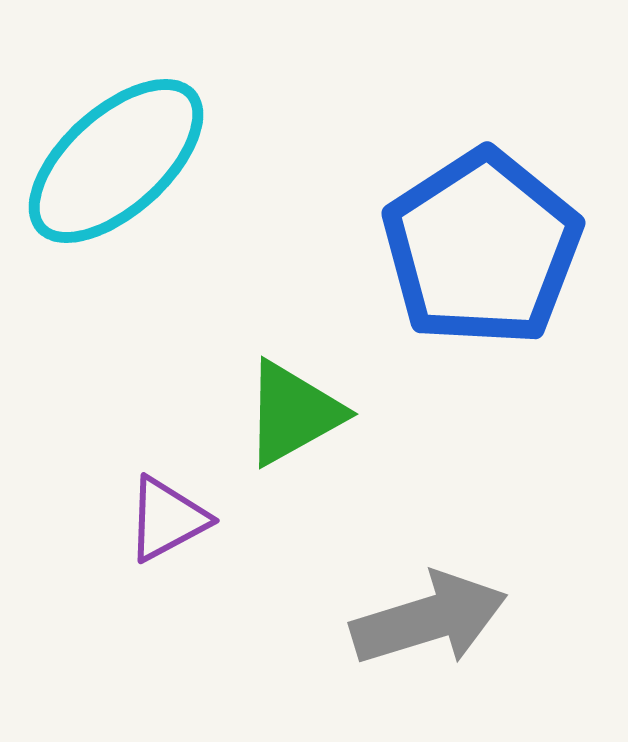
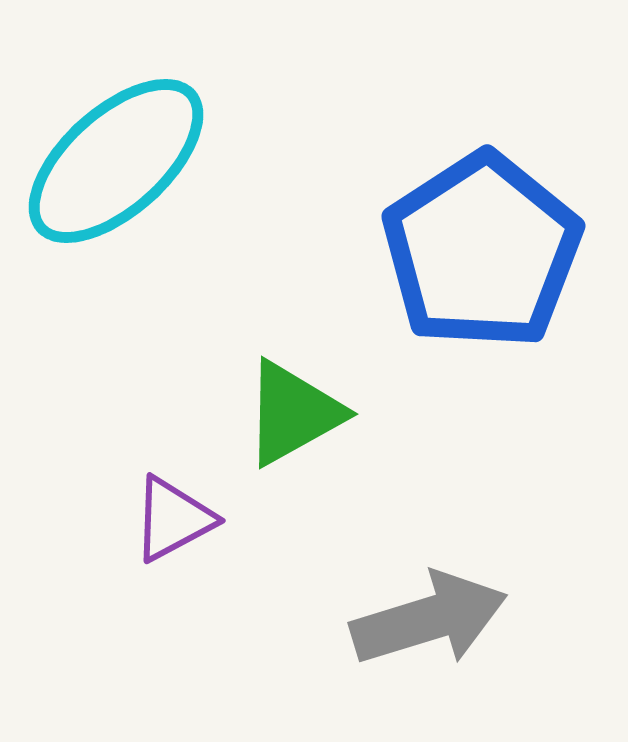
blue pentagon: moved 3 px down
purple triangle: moved 6 px right
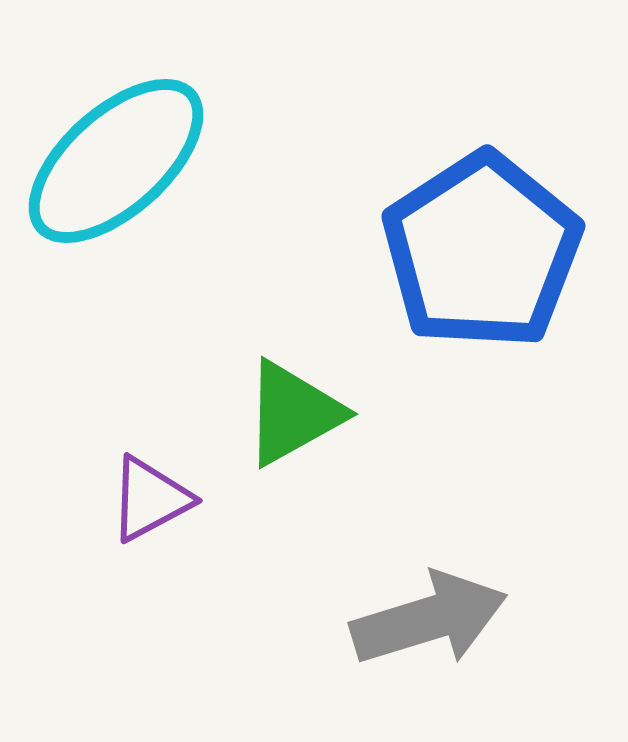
purple triangle: moved 23 px left, 20 px up
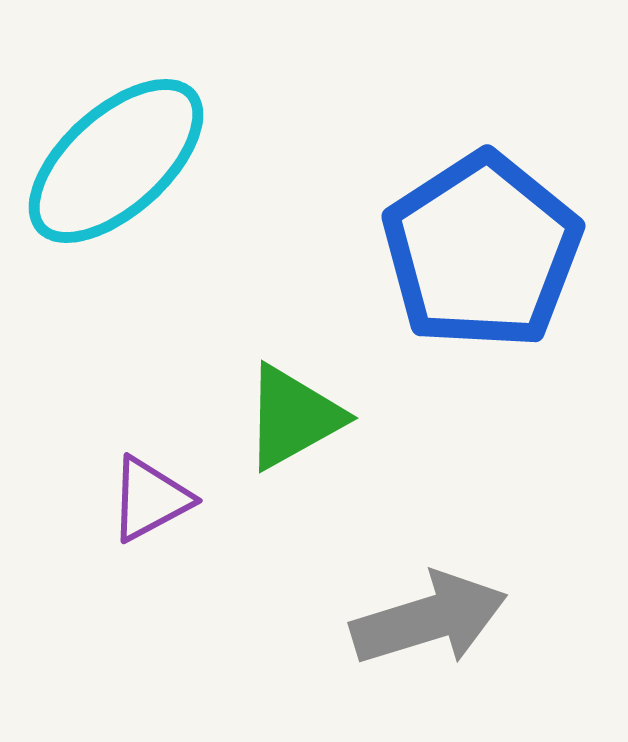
green triangle: moved 4 px down
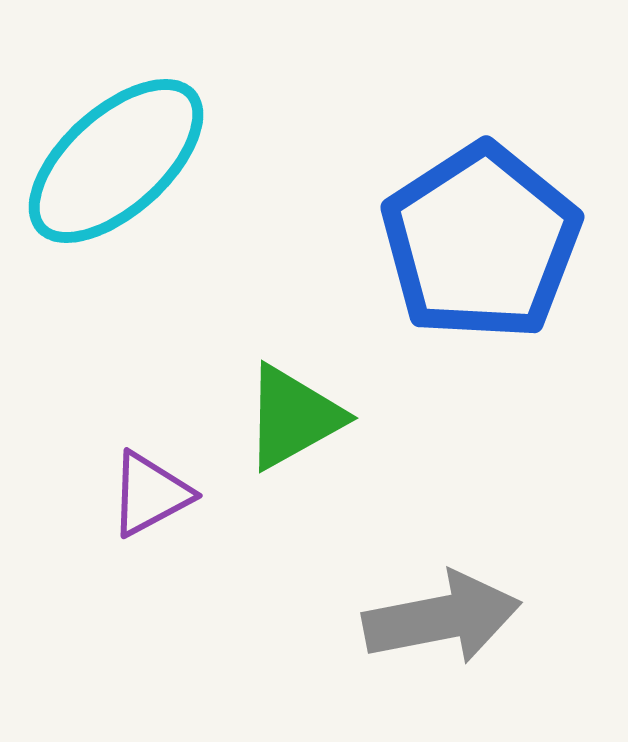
blue pentagon: moved 1 px left, 9 px up
purple triangle: moved 5 px up
gray arrow: moved 13 px right, 1 px up; rotated 6 degrees clockwise
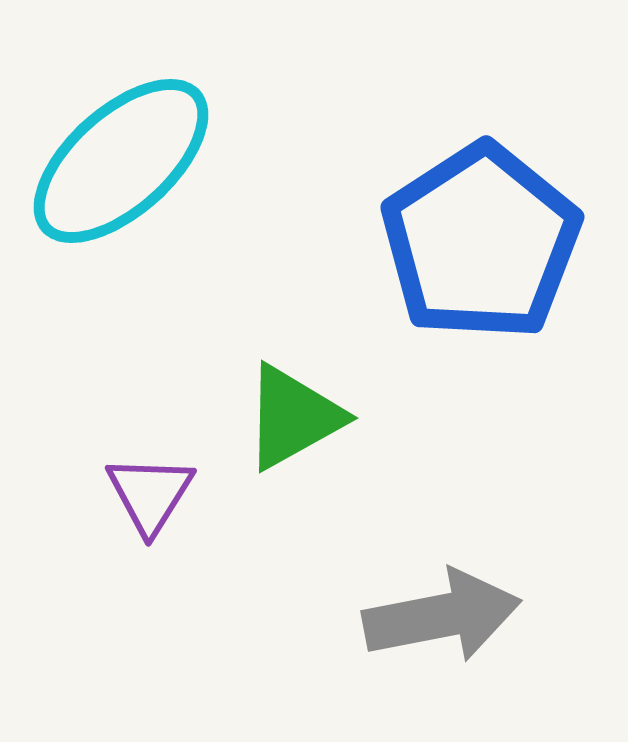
cyan ellipse: moved 5 px right
purple triangle: rotated 30 degrees counterclockwise
gray arrow: moved 2 px up
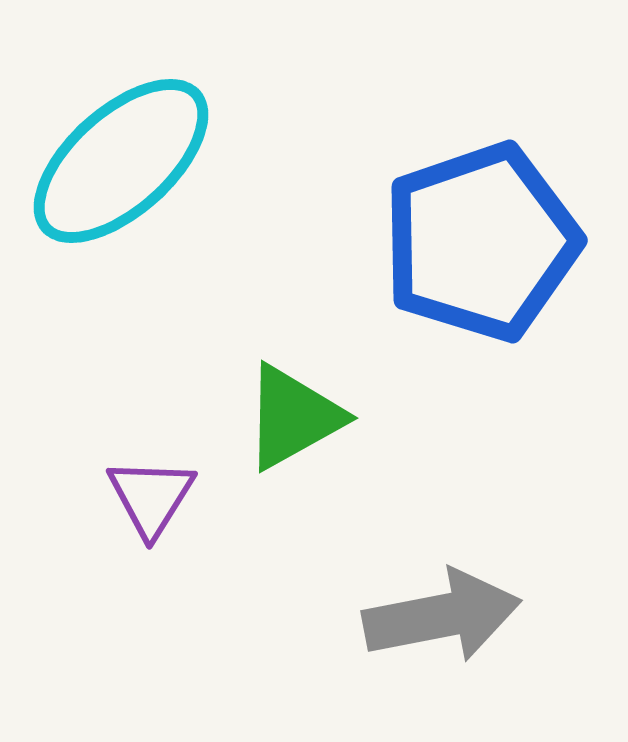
blue pentagon: rotated 14 degrees clockwise
purple triangle: moved 1 px right, 3 px down
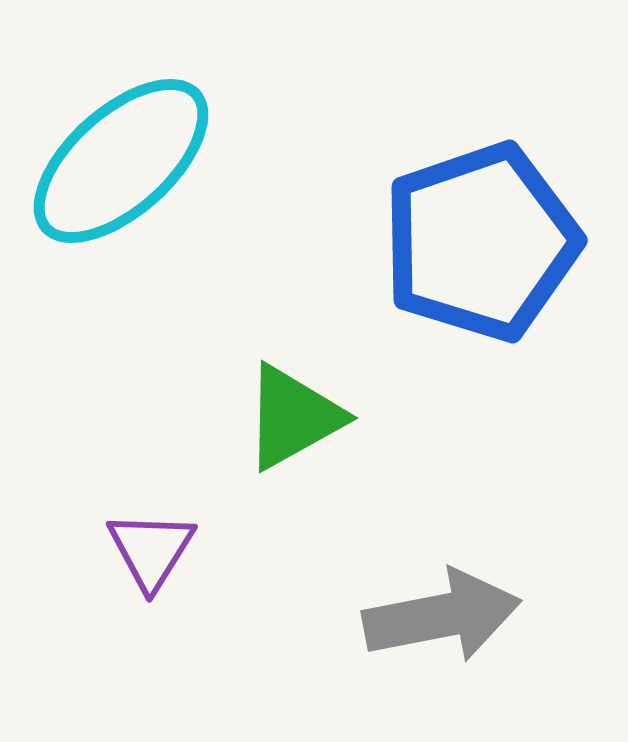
purple triangle: moved 53 px down
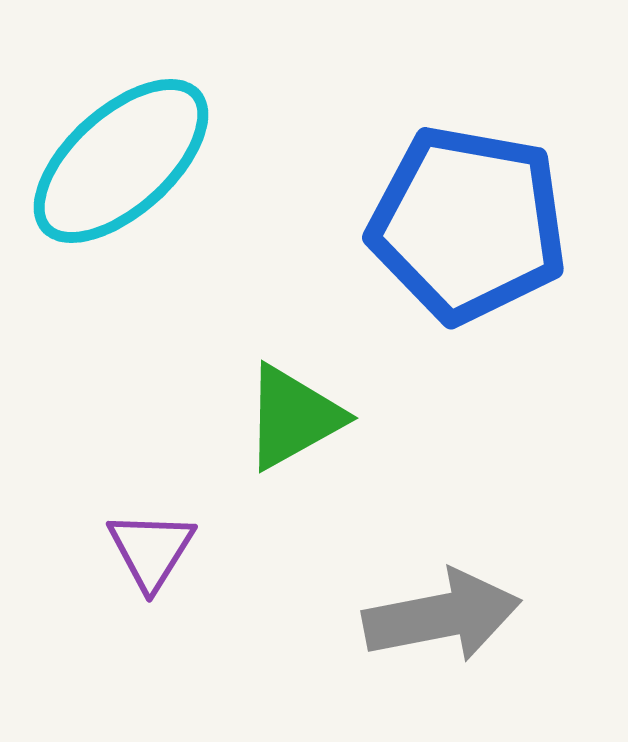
blue pentagon: moved 13 px left, 18 px up; rotated 29 degrees clockwise
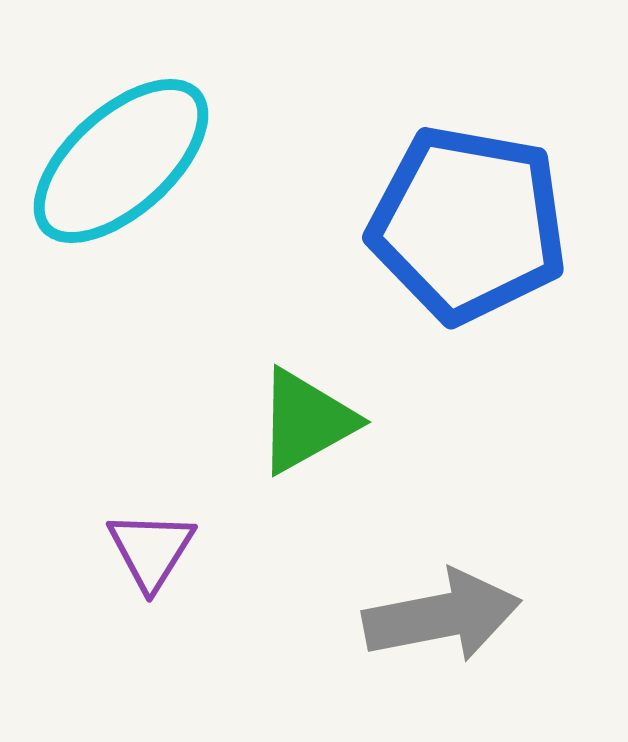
green triangle: moved 13 px right, 4 px down
